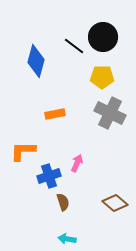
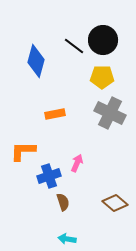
black circle: moved 3 px down
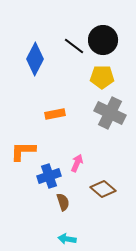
blue diamond: moved 1 px left, 2 px up; rotated 12 degrees clockwise
brown diamond: moved 12 px left, 14 px up
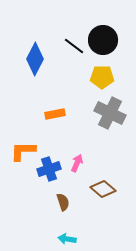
blue cross: moved 7 px up
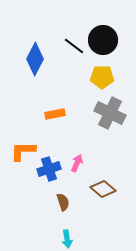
cyan arrow: rotated 108 degrees counterclockwise
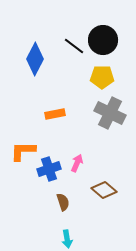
brown diamond: moved 1 px right, 1 px down
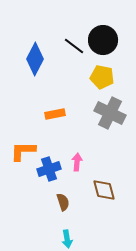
yellow pentagon: rotated 10 degrees clockwise
pink arrow: moved 1 px up; rotated 18 degrees counterclockwise
brown diamond: rotated 35 degrees clockwise
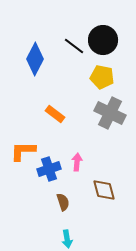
orange rectangle: rotated 48 degrees clockwise
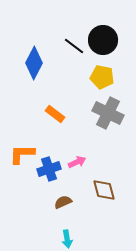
blue diamond: moved 1 px left, 4 px down
gray cross: moved 2 px left
orange L-shape: moved 1 px left, 3 px down
pink arrow: rotated 60 degrees clockwise
brown semicircle: rotated 96 degrees counterclockwise
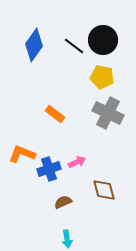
blue diamond: moved 18 px up; rotated 8 degrees clockwise
orange L-shape: rotated 20 degrees clockwise
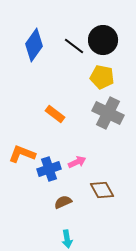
brown diamond: moved 2 px left; rotated 15 degrees counterclockwise
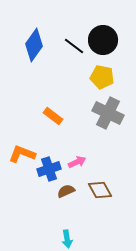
orange rectangle: moved 2 px left, 2 px down
brown diamond: moved 2 px left
brown semicircle: moved 3 px right, 11 px up
